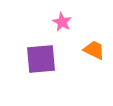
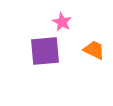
purple square: moved 4 px right, 8 px up
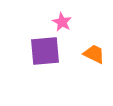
orange trapezoid: moved 4 px down
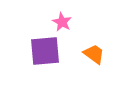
orange trapezoid: rotated 10 degrees clockwise
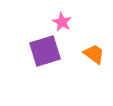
purple square: rotated 12 degrees counterclockwise
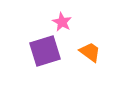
orange trapezoid: moved 4 px left, 2 px up
